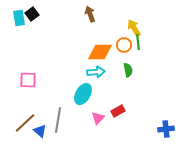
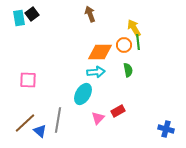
blue cross: rotated 21 degrees clockwise
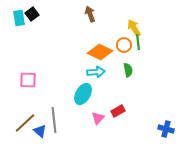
orange diamond: rotated 25 degrees clockwise
gray line: moved 4 px left; rotated 15 degrees counterclockwise
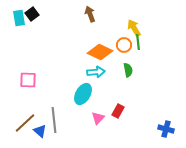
red rectangle: rotated 32 degrees counterclockwise
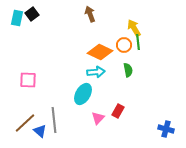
cyan rectangle: moved 2 px left; rotated 21 degrees clockwise
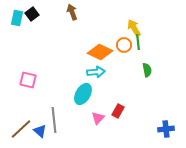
brown arrow: moved 18 px left, 2 px up
green semicircle: moved 19 px right
pink square: rotated 12 degrees clockwise
brown line: moved 4 px left, 6 px down
blue cross: rotated 21 degrees counterclockwise
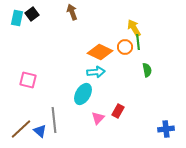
orange circle: moved 1 px right, 2 px down
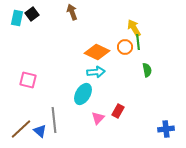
orange diamond: moved 3 px left
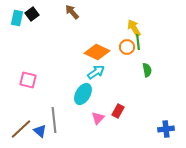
brown arrow: rotated 21 degrees counterclockwise
orange circle: moved 2 px right
cyan arrow: rotated 30 degrees counterclockwise
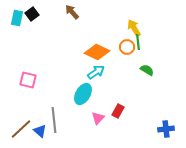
green semicircle: rotated 48 degrees counterclockwise
